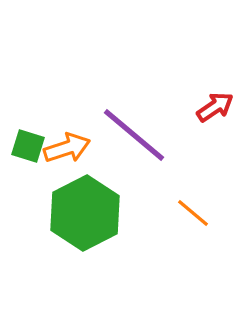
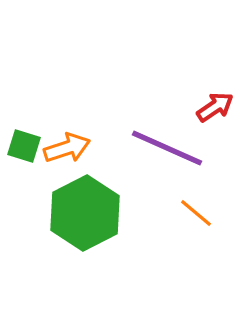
purple line: moved 33 px right, 13 px down; rotated 16 degrees counterclockwise
green square: moved 4 px left
orange line: moved 3 px right
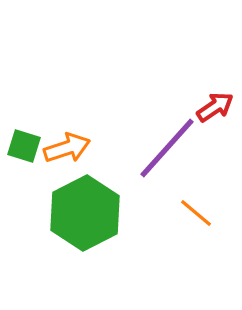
purple line: rotated 72 degrees counterclockwise
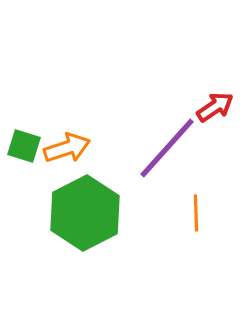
orange line: rotated 48 degrees clockwise
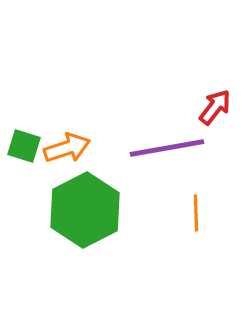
red arrow: rotated 18 degrees counterclockwise
purple line: rotated 38 degrees clockwise
green hexagon: moved 3 px up
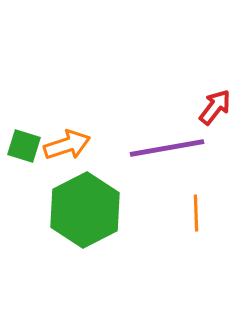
orange arrow: moved 3 px up
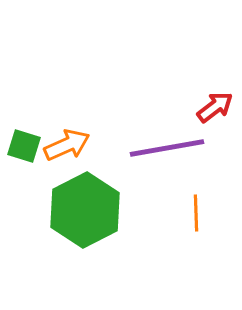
red arrow: rotated 15 degrees clockwise
orange arrow: rotated 6 degrees counterclockwise
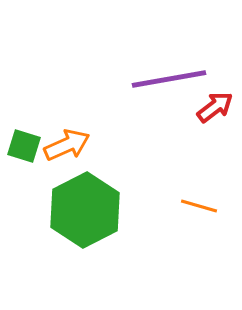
purple line: moved 2 px right, 69 px up
orange line: moved 3 px right, 7 px up; rotated 72 degrees counterclockwise
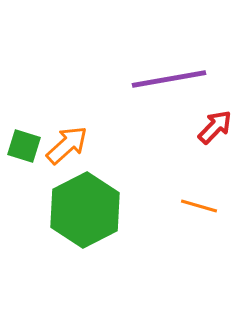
red arrow: moved 20 px down; rotated 9 degrees counterclockwise
orange arrow: rotated 18 degrees counterclockwise
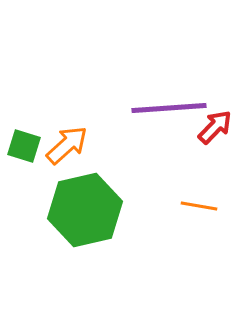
purple line: moved 29 px down; rotated 6 degrees clockwise
orange line: rotated 6 degrees counterclockwise
green hexagon: rotated 14 degrees clockwise
